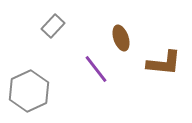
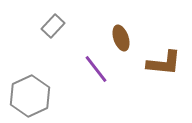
gray hexagon: moved 1 px right, 5 px down
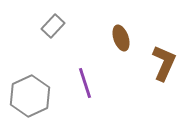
brown L-shape: rotated 72 degrees counterclockwise
purple line: moved 11 px left, 14 px down; rotated 20 degrees clockwise
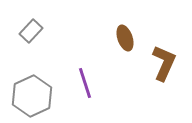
gray rectangle: moved 22 px left, 5 px down
brown ellipse: moved 4 px right
gray hexagon: moved 2 px right
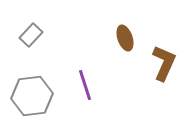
gray rectangle: moved 4 px down
purple line: moved 2 px down
gray hexagon: rotated 18 degrees clockwise
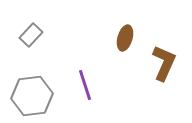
brown ellipse: rotated 35 degrees clockwise
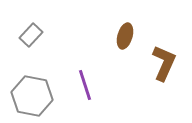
brown ellipse: moved 2 px up
gray hexagon: rotated 18 degrees clockwise
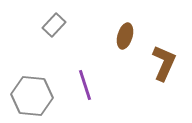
gray rectangle: moved 23 px right, 10 px up
gray hexagon: rotated 6 degrees counterclockwise
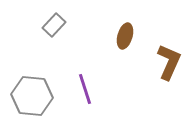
brown L-shape: moved 5 px right, 1 px up
purple line: moved 4 px down
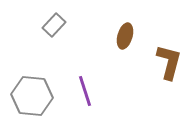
brown L-shape: rotated 9 degrees counterclockwise
purple line: moved 2 px down
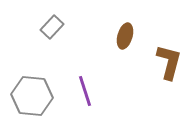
gray rectangle: moved 2 px left, 2 px down
